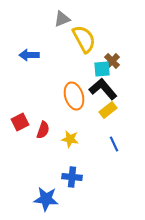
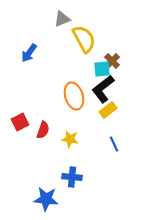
blue arrow: moved 2 px up; rotated 54 degrees counterclockwise
black L-shape: rotated 88 degrees counterclockwise
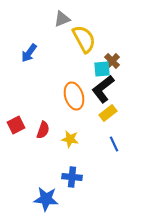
yellow rectangle: moved 3 px down
red square: moved 4 px left, 3 px down
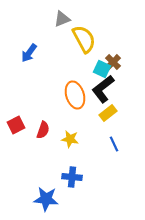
brown cross: moved 1 px right, 1 px down
cyan square: rotated 30 degrees clockwise
orange ellipse: moved 1 px right, 1 px up
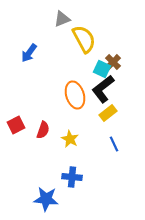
yellow star: rotated 18 degrees clockwise
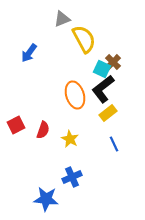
blue cross: rotated 30 degrees counterclockwise
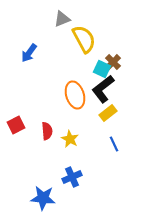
red semicircle: moved 4 px right, 1 px down; rotated 24 degrees counterclockwise
blue star: moved 3 px left, 1 px up
